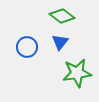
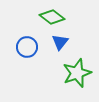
green diamond: moved 10 px left, 1 px down
green star: rotated 12 degrees counterclockwise
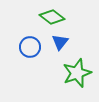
blue circle: moved 3 px right
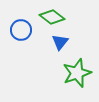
blue circle: moved 9 px left, 17 px up
